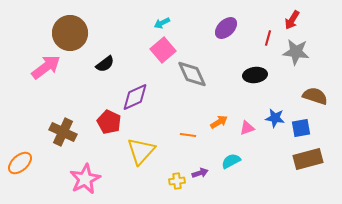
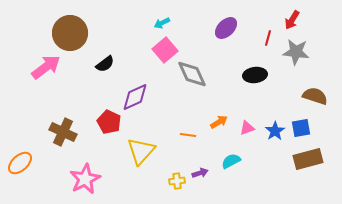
pink square: moved 2 px right
blue star: moved 13 px down; rotated 30 degrees clockwise
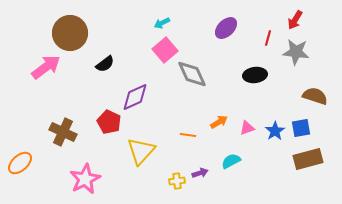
red arrow: moved 3 px right
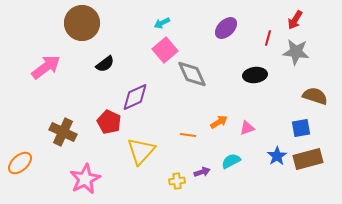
brown circle: moved 12 px right, 10 px up
blue star: moved 2 px right, 25 px down
purple arrow: moved 2 px right, 1 px up
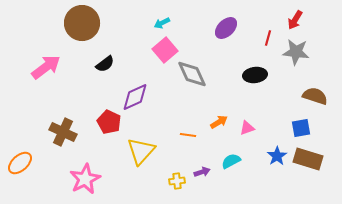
brown rectangle: rotated 32 degrees clockwise
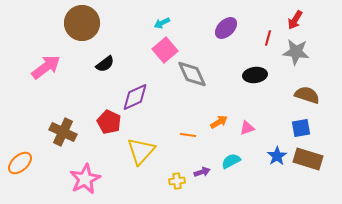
brown semicircle: moved 8 px left, 1 px up
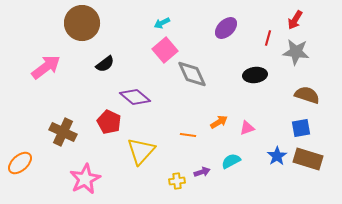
purple diamond: rotated 64 degrees clockwise
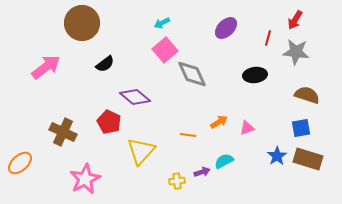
cyan semicircle: moved 7 px left
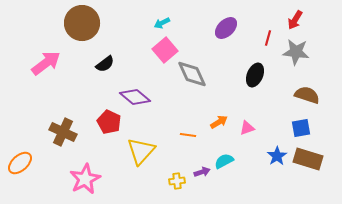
pink arrow: moved 4 px up
black ellipse: rotated 60 degrees counterclockwise
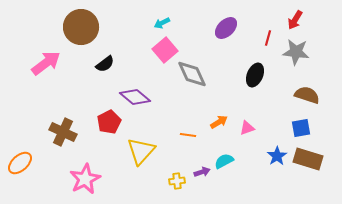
brown circle: moved 1 px left, 4 px down
red pentagon: rotated 20 degrees clockwise
